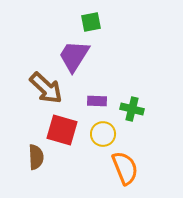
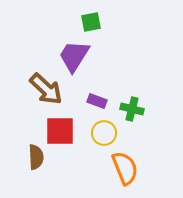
brown arrow: moved 1 px down
purple rectangle: rotated 18 degrees clockwise
red square: moved 2 px left, 1 px down; rotated 16 degrees counterclockwise
yellow circle: moved 1 px right, 1 px up
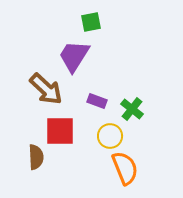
green cross: rotated 25 degrees clockwise
yellow circle: moved 6 px right, 3 px down
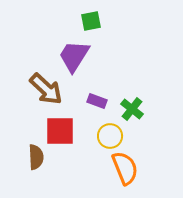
green square: moved 1 px up
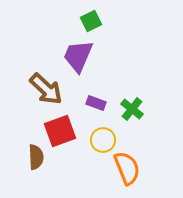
green square: rotated 15 degrees counterclockwise
purple trapezoid: moved 4 px right; rotated 9 degrees counterclockwise
purple rectangle: moved 1 px left, 2 px down
red square: rotated 20 degrees counterclockwise
yellow circle: moved 7 px left, 4 px down
orange semicircle: moved 2 px right
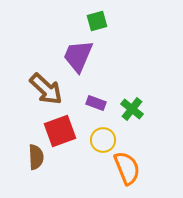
green square: moved 6 px right; rotated 10 degrees clockwise
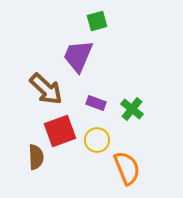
yellow circle: moved 6 px left
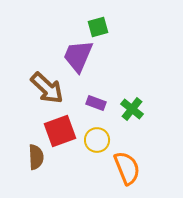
green square: moved 1 px right, 6 px down
brown arrow: moved 1 px right, 1 px up
